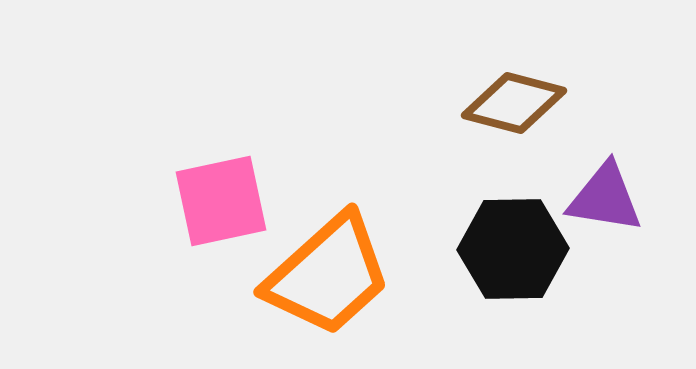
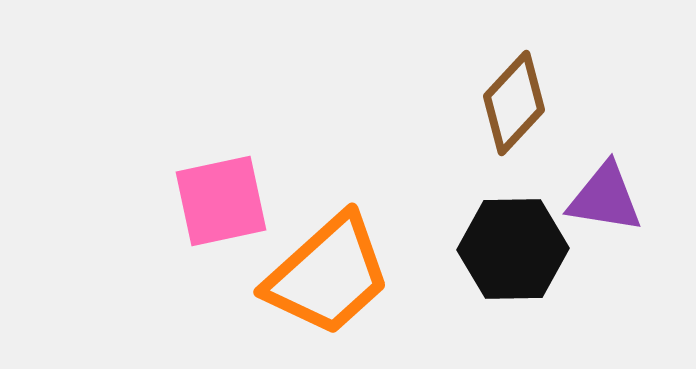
brown diamond: rotated 62 degrees counterclockwise
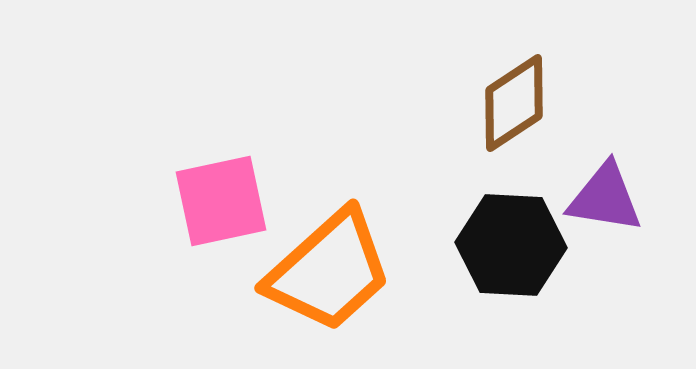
brown diamond: rotated 14 degrees clockwise
black hexagon: moved 2 px left, 4 px up; rotated 4 degrees clockwise
orange trapezoid: moved 1 px right, 4 px up
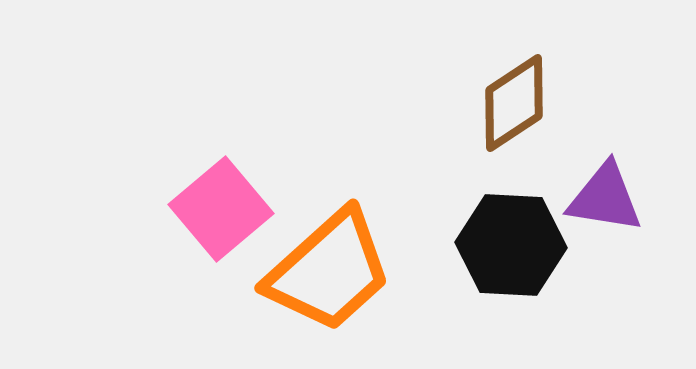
pink square: moved 8 px down; rotated 28 degrees counterclockwise
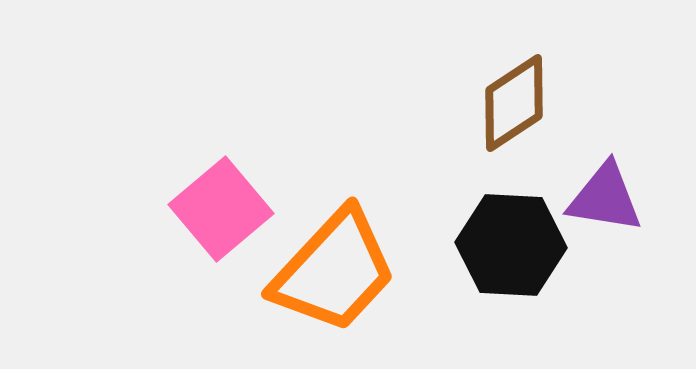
orange trapezoid: moved 5 px right; rotated 5 degrees counterclockwise
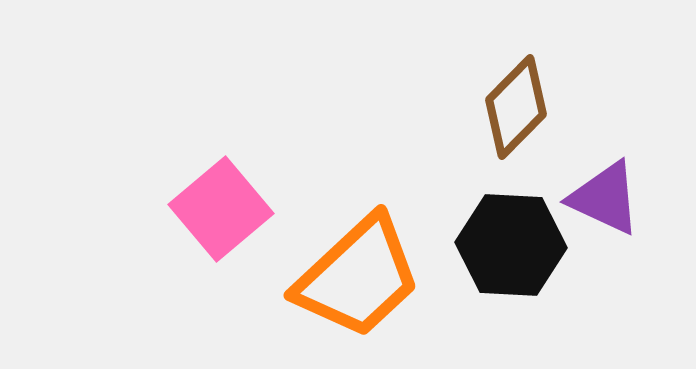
brown diamond: moved 2 px right, 4 px down; rotated 12 degrees counterclockwise
purple triangle: rotated 16 degrees clockwise
orange trapezoid: moved 24 px right, 6 px down; rotated 4 degrees clockwise
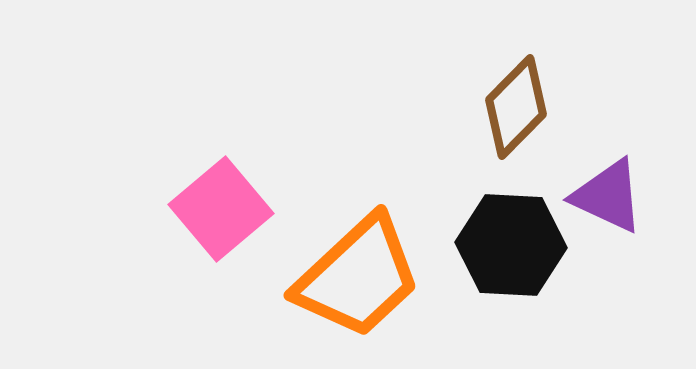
purple triangle: moved 3 px right, 2 px up
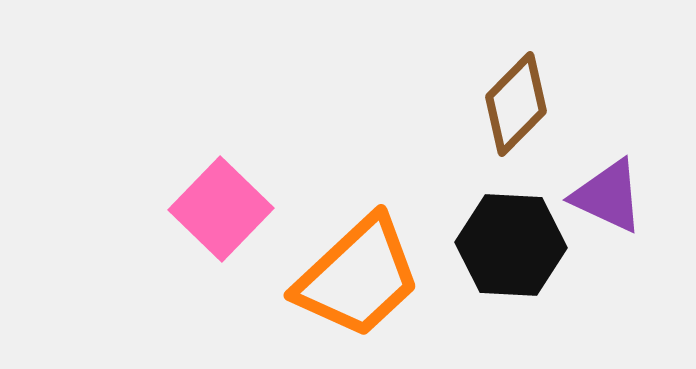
brown diamond: moved 3 px up
pink square: rotated 6 degrees counterclockwise
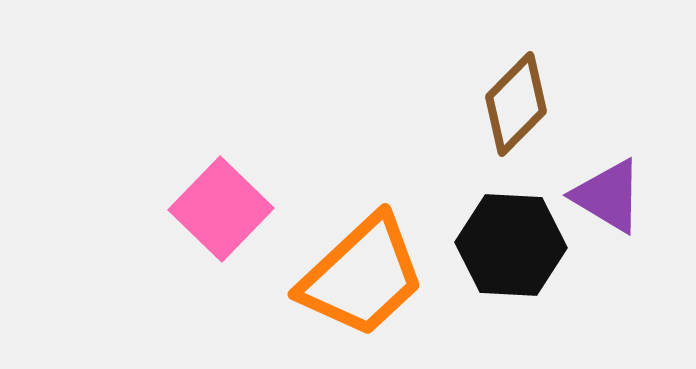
purple triangle: rotated 6 degrees clockwise
orange trapezoid: moved 4 px right, 1 px up
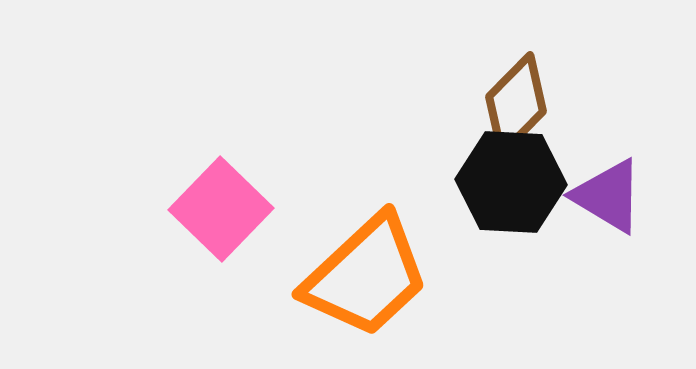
black hexagon: moved 63 px up
orange trapezoid: moved 4 px right
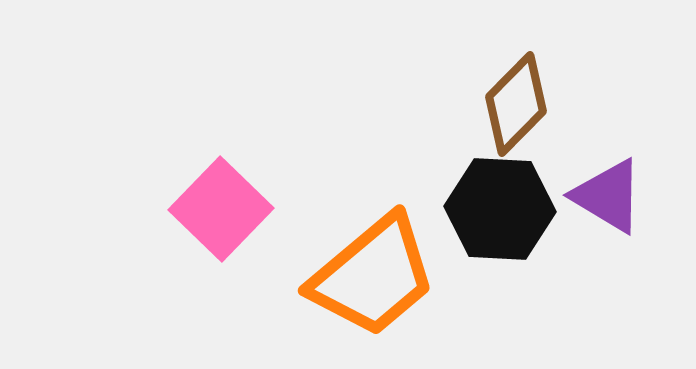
black hexagon: moved 11 px left, 27 px down
orange trapezoid: moved 7 px right; rotated 3 degrees clockwise
